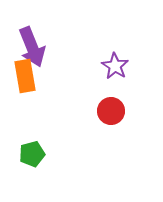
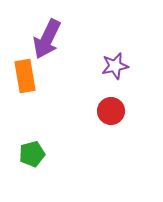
purple arrow: moved 15 px right, 8 px up; rotated 48 degrees clockwise
purple star: rotated 28 degrees clockwise
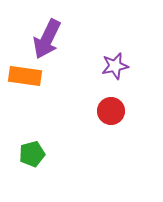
orange rectangle: rotated 72 degrees counterclockwise
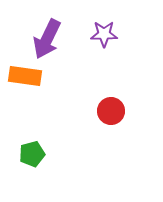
purple star: moved 11 px left, 32 px up; rotated 12 degrees clockwise
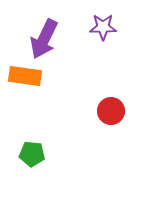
purple star: moved 1 px left, 7 px up
purple arrow: moved 3 px left
green pentagon: rotated 20 degrees clockwise
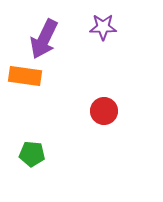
red circle: moved 7 px left
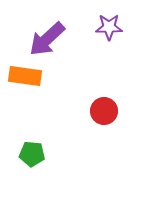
purple star: moved 6 px right
purple arrow: moved 3 px right; rotated 21 degrees clockwise
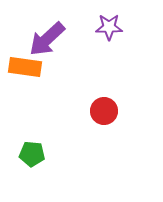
orange rectangle: moved 9 px up
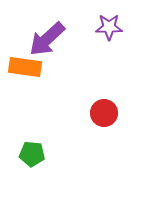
red circle: moved 2 px down
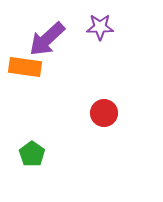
purple star: moved 9 px left
green pentagon: rotated 30 degrees clockwise
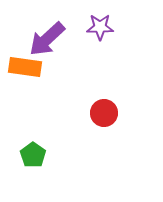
green pentagon: moved 1 px right, 1 px down
